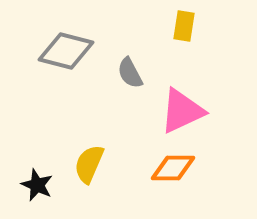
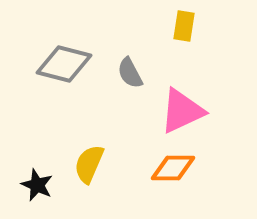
gray diamond: moved 2 px left, 13 px down
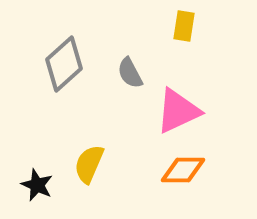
gray diamond: rotated 56 degrees counterclockwise
pink triangle: moved 4 px left
orange diamond: moved 10 px right, 2 px down
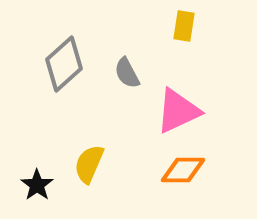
gray semicircle: moved 3 px left
black star: rotated 12 degrees clockwise
